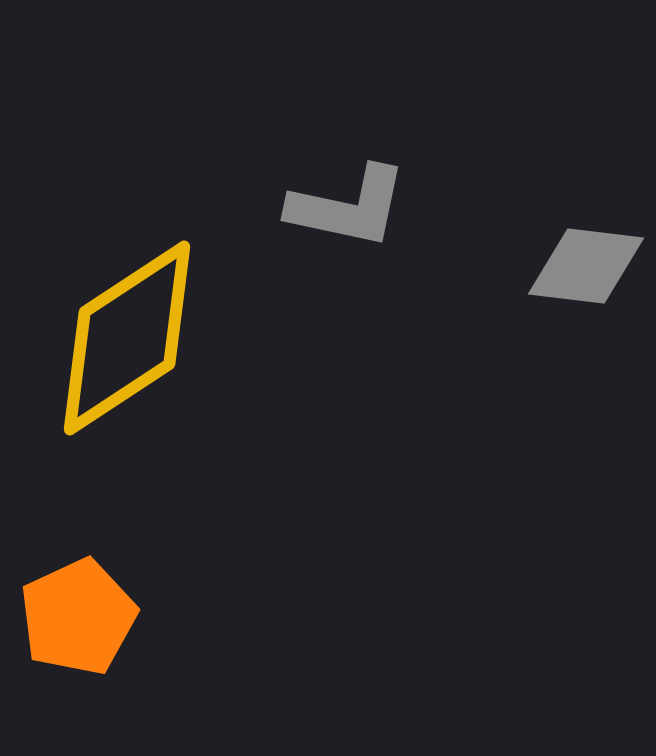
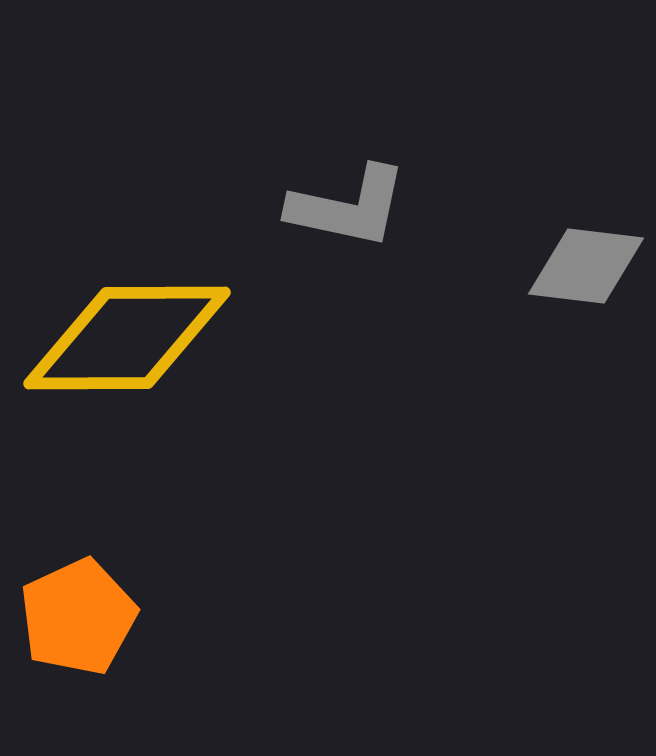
yellow diamond: rotated 33 degrees clockwise
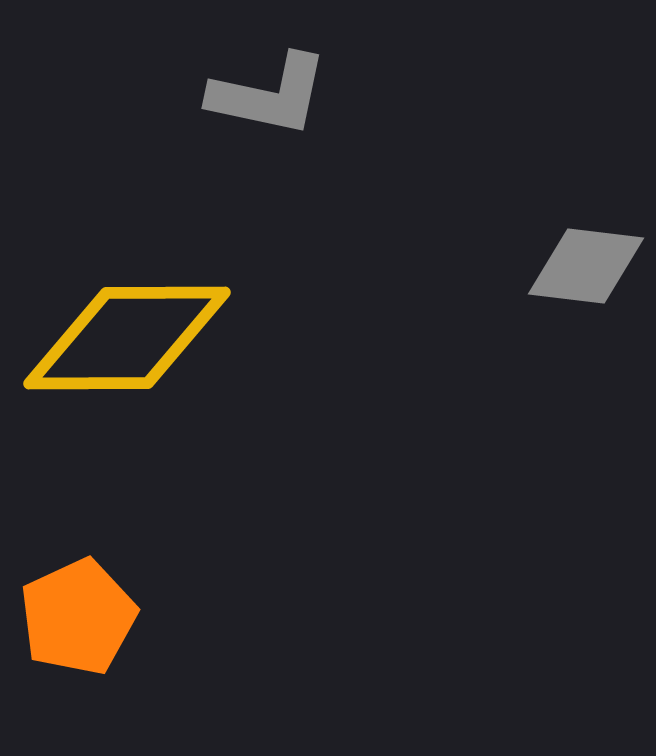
gray L-shape: moved 79 px left, 112 px up
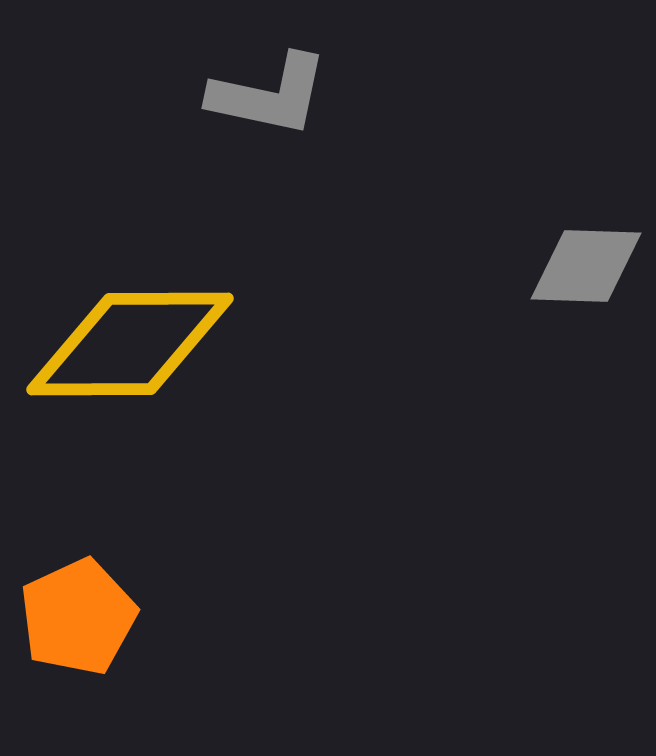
gray diamond: rotated 5 degrees counterclockwise
yellow diamond: moved 3 px right, 6 px down
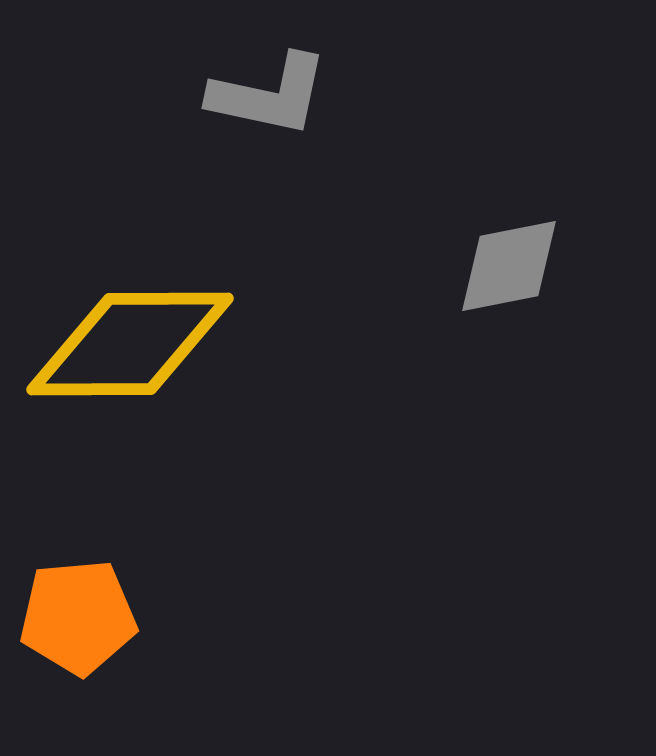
gray diamond: moved 77 px left; rotated 13 degrees counterclockwise
orange pentagon: rotated 20 degrees clockwise
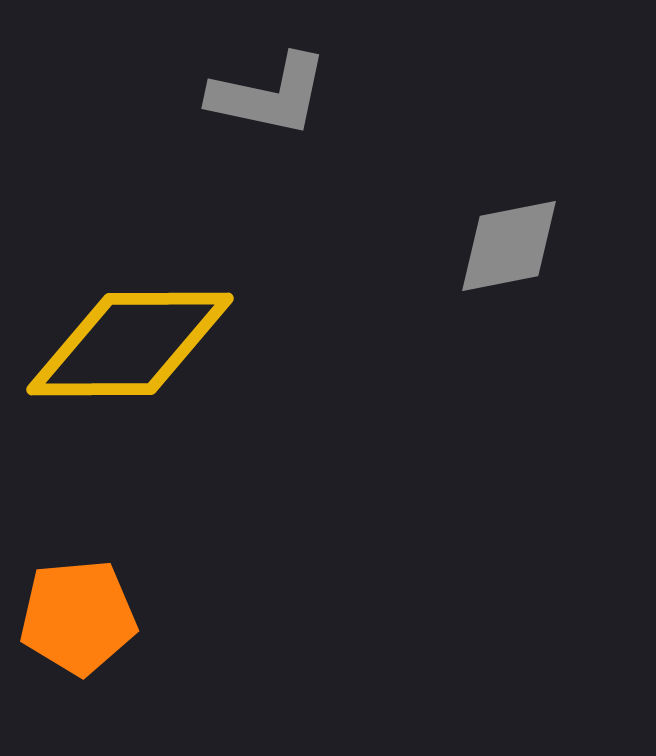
gray diamond: moved 20 px up
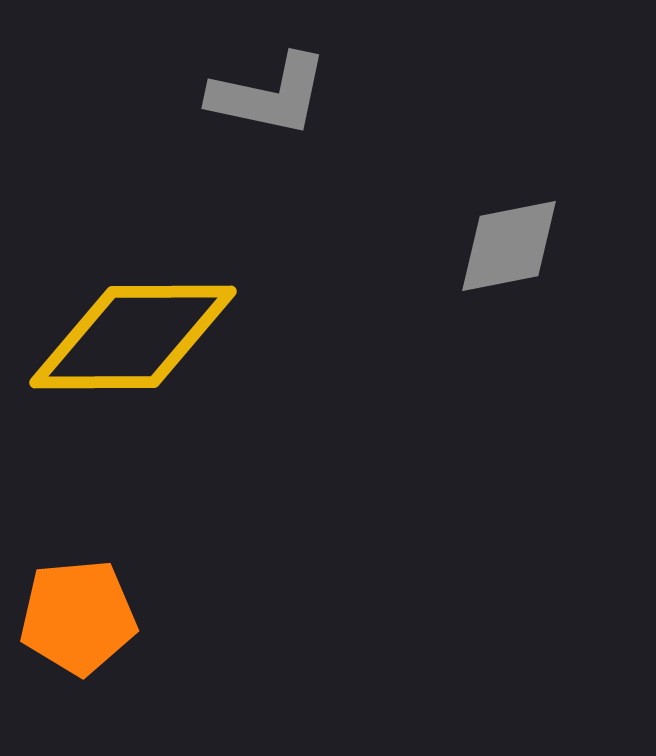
yellow diamond: moved 3 px right, 7 px up
